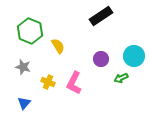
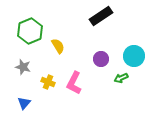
green hexagon: rotated 15 degrees clockwise
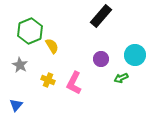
black rectangle: rotated 15 degrees counterclockwise
yellow semicircle: moved 6 px left
cyan circle: moved 1 px right, 1 px up
gray star: moved 3 px left, 2 px up; rotated 14 degrees clockwise
yellow cross: moved 2 px up
blue triangle: moved 8 px left, 2 px down
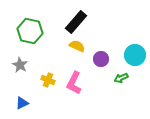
black rectangle: moved 25 px left, 6 px down
green hexagon: rotated 25 degrees counterclockwise
yellow semicircle: moved 25 px right; rotated 35 degrees counterclockwise
blue triangle: moved 6 px right, 2 px up; rotated 24 degrees clockwise
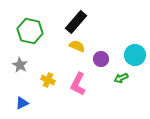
pink L-shape: moved 4 px right, 1 px down
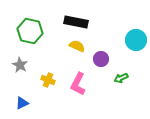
black rectangle: rotated 60 degrees clockwise
cyan circle: moved 1 px right, 15 px up
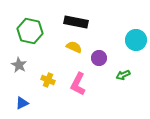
yellow semicircle: moved 3 px left, 1 px down
purple circle: moved 2 px left, 1 px up
gray star: moved 1 px left
green arrow: moved 2 px right, 3 px up
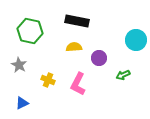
black rectangle: moved 1 px right, 1 px up
yellow semicircle: rotated 28 degrees counterclockwise
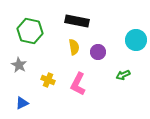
yellow semicircle: rotated 84 degrees clockwise
purple circle: moved 1 px left, 6 px up
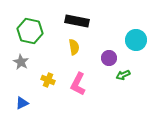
purple circle: moved 11 px right, 6 px down
gray star: moved 2 px right, 3 px up
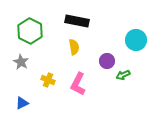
green hexagon: rotated 15 degrees clockwise
purple circle: moved 2 px left, 3 px down
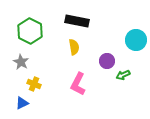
yellow cross: moved 14 px left, 4 px down
